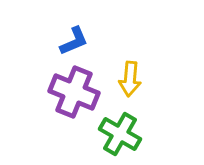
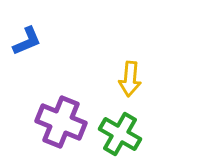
blue L-shape: moved 47 px left
purple cross: moved 13 px left, 30 px down
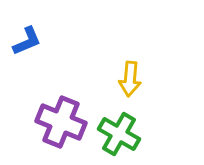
green cross: moved 1 px left
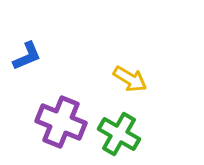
blue L-shape: moved 15 px down
yellow arrow: rotated 64 degrees counterclockwise
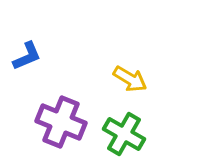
green cross: moved 5 px right
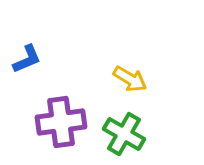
blue L-shape: moved 3 px down
purple cross: rotated 30 degrees counterclockwise
